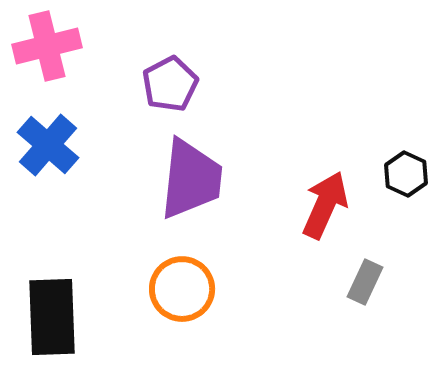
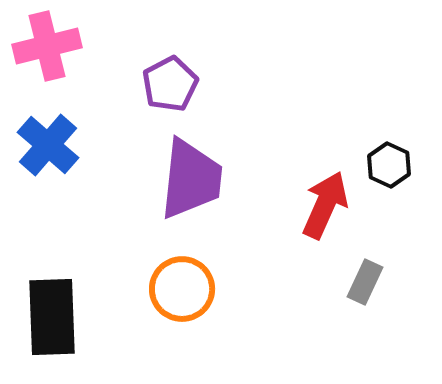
black hexagon: moved 17 px left, 9 px up
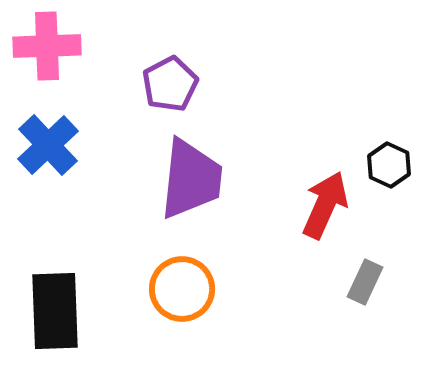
pink cross: rotated 12 degrees clockwise
blue cross: rotated 6 degrees clockwise
black rectangle: moved 3 px right, 6 px up
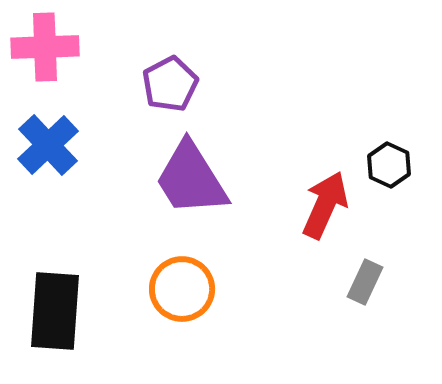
pink cross: moved 2 px left, 1 px down
purple trapezoid: rotated 142 degrees clockwise
black rectangle: rotated 6 degrees clockwise
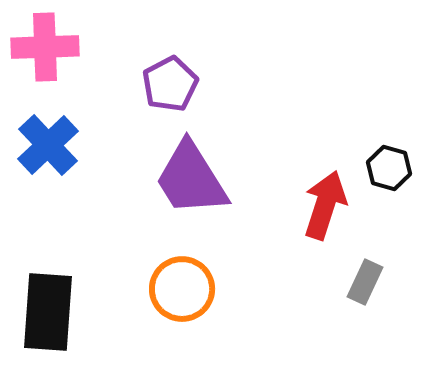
black hexagon: moved 3 px down; rotated 9 degrees counterclockwise
red arrow: rotated 6 degrees counterclockwise
black rectangle: moved 7 px left, 1 px down
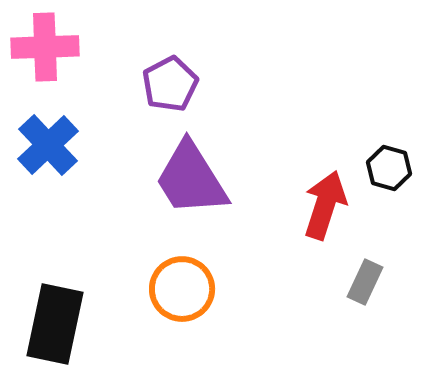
black rectangle: moved 7 px right, 12 px down; rotated 8 degrees clockwise
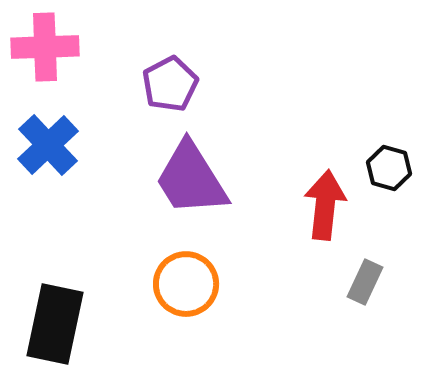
red arrow: rotated 12 degrees counterclockwise
orange circle: moved 4 px right, 5 px up
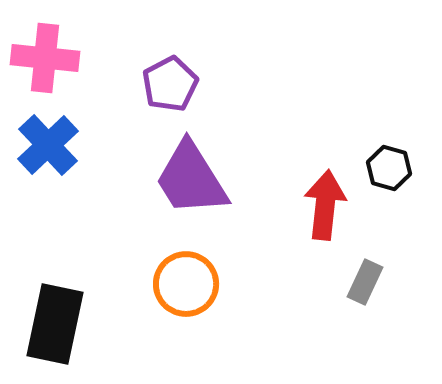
pink cross: moved 11 px down; rotated 8 degrees clockwise
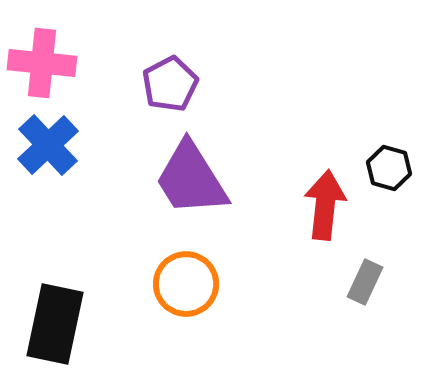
pink cross: moved 3 px left, 5 px down
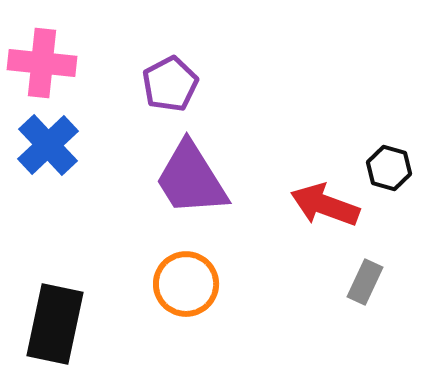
red arrow: rotated 76 degrees counterclockwise
